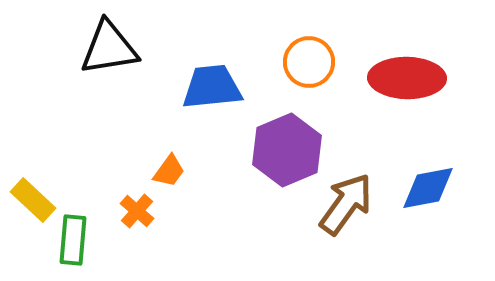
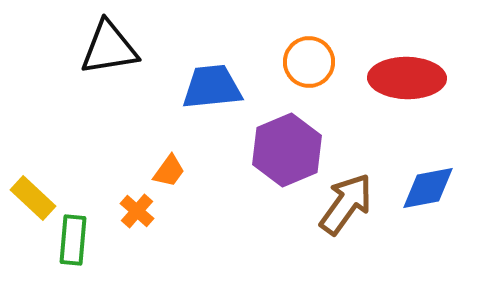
yellow rectangle: moved 2 px up
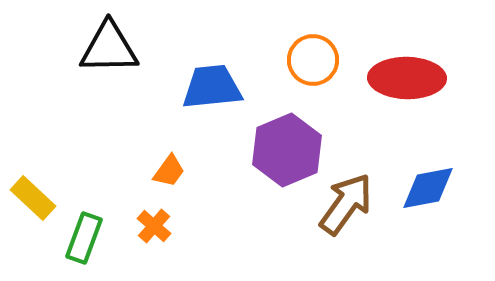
black triangle: rotated 8 degrees clockwise
orange circle: moved 4 px right, 2 px up
orange cross: moved 17 px right, 15 px down
green rectangle: moved 11 px right, 2 px up; rotated 15 degrees clockwise
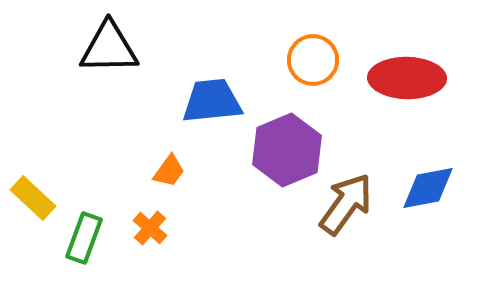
blue trapezoid: moved 14 px down
orange cross: moved 4 px left, 2 px down
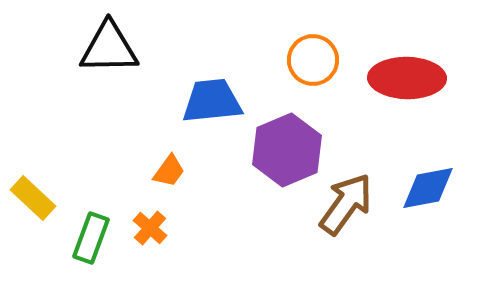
green rectangle: moved 7 px right
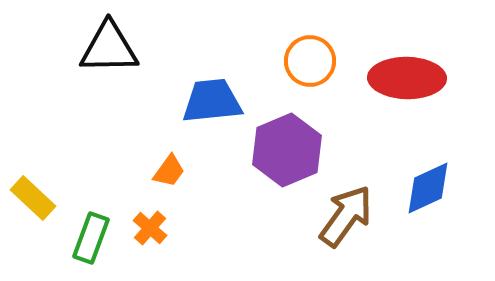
orange circle: moved 3 px left, 1 px down
blue diamond: rotated 14 degrees counterclockwise
brown arrow: moved 12 px down
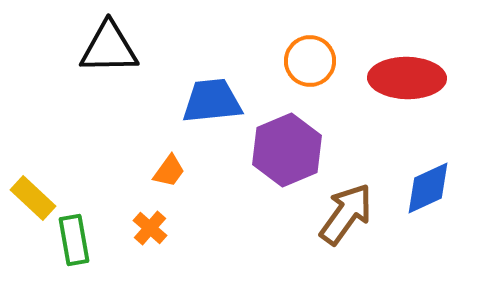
brown arrow: moved 2 px up
green rectangle: moved 17 px left, 2 px down; rotated 30 degrees counterclockwise
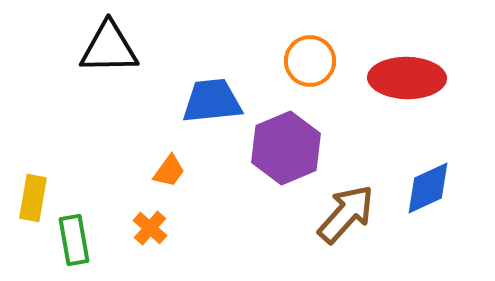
purple hexagon: moved 1 px left, 2 px up
yellow rectangle: rotated 57 degrees clockwise
brown arrow: rotated 6 degrees clockwise
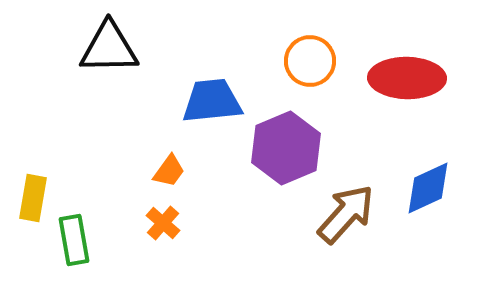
orange cross: moved 13 px right, 5 px up
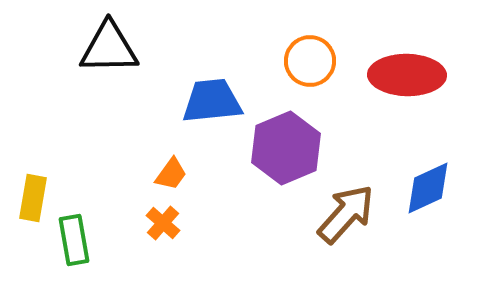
red ellipse: moved 3 px up
orange trapezoid: moved 2 px right, 3 px down
